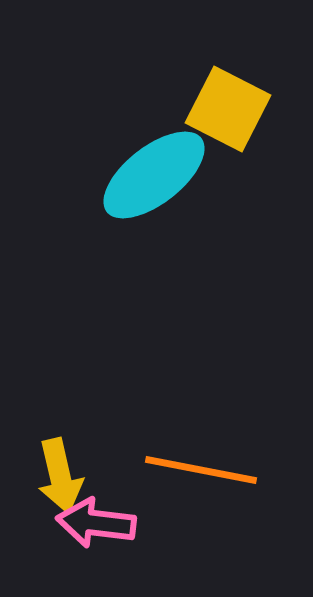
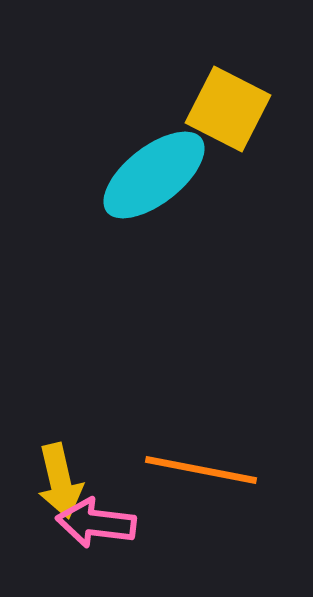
yellow arrow: moved 5 px down
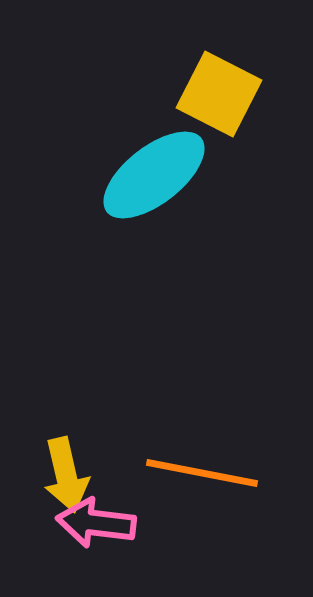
yellow square: moved 9 px left, 15 px up
orange line: moved 1 px right, 3 px down
yellow arrow: moved 6 px right, 6 px up
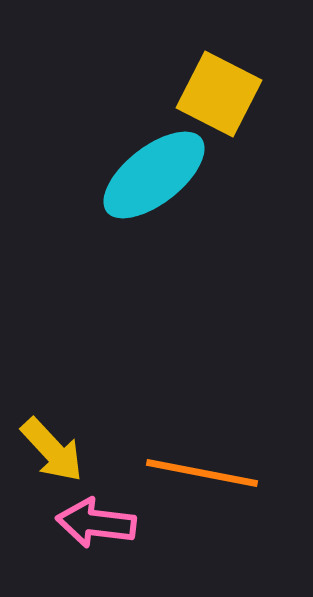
yellow arrow: moved 14 px left, 25 px up; rotated 30 degrees counterclockwise
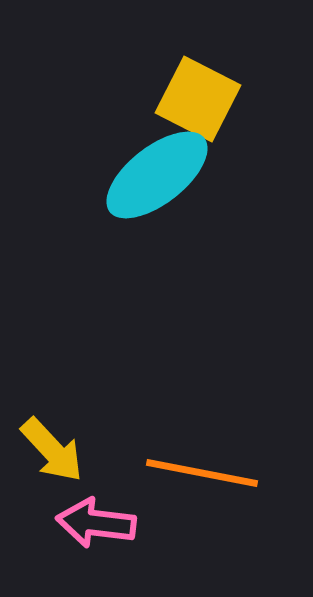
yellow square: moved 21 px left, 5 px down
cyan ellipse: moved 3 px right
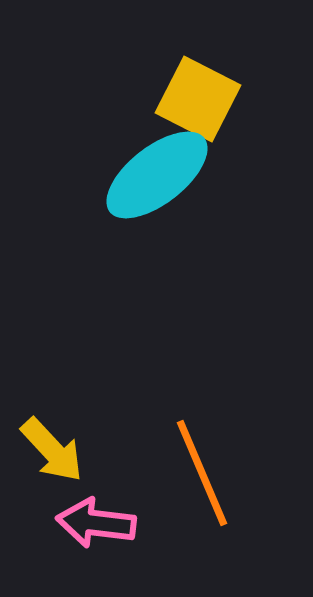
orange line: rotated 56 degrees clockwise
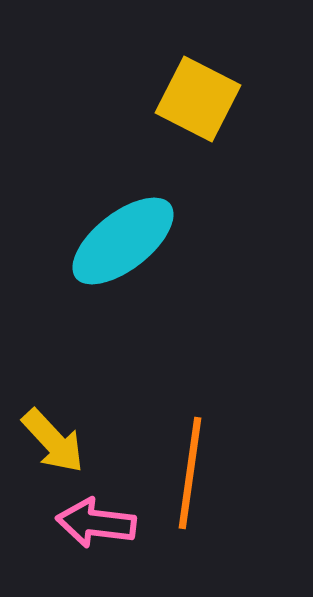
cyan ellipse: moved 34 px left, 66 px down
yellow arrow: moved 1 px right, 9 px up
orange line: moved 12 px left; rotated 31 degrees clockwise
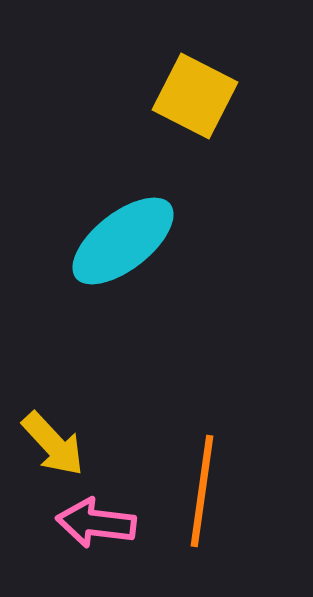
yellow square: moved 3 px left, 3 px up
yellow arrow: moved 3 px down
orange line: moved 12 px right, 18 px down
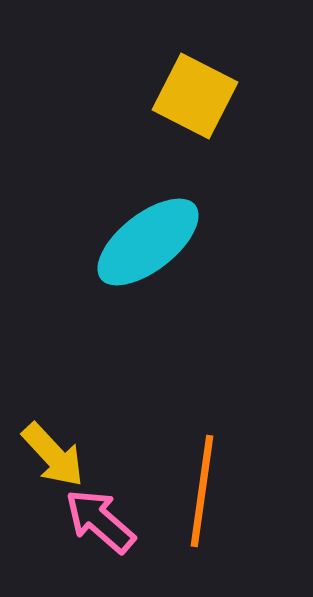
cyan ellipse: moved 25 px right, 1 px down
yellow arrow: moved 11 px down
pink arrow: moved 4 px right, 2 px up; rotated 34 degrees clockwise
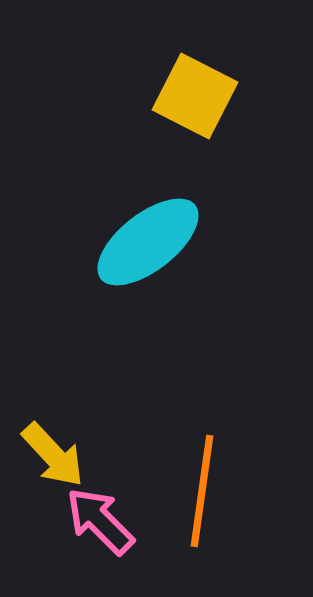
pink arrow: rotated 4 degrees clockwise
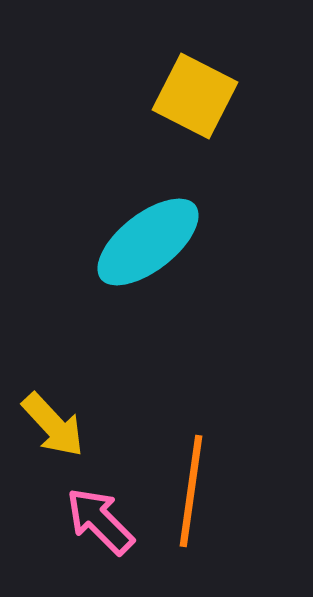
yellow arrow: moved 30 px up
orange line: moved 11 px left
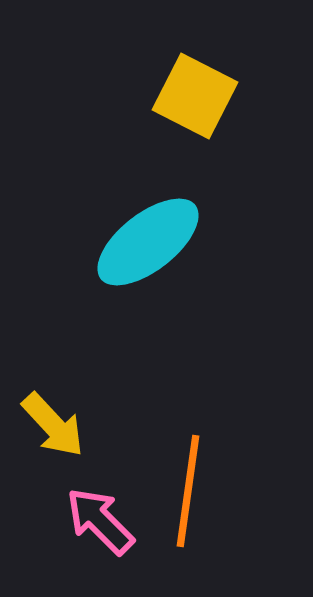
orange line: moved 3 px left
